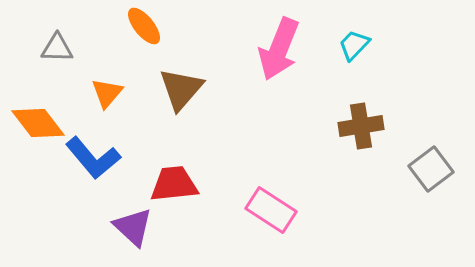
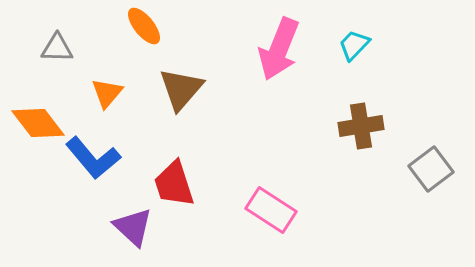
red trapezoid: rotated 102 degrees counterclockwise
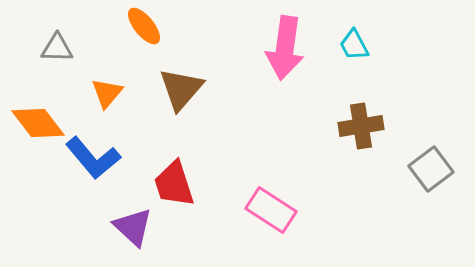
cyan trapezoid: rotated 72 degrees counterclockwise
pink arrow: moved 6 px right, 1 px up; rotated 14 degrees counterclockwise
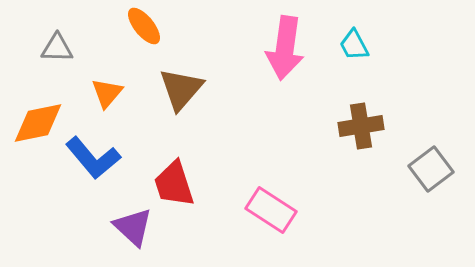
orange diamond: rotated 64 degrees counterclockwise
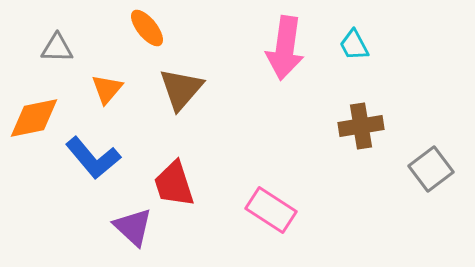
orange ellipse: moved 3 px right, 2 px down
orange triangle: moved 4 px up
orange diamond: moved 4 px left, 5 px up
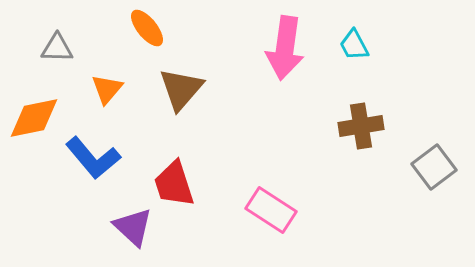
gray square: moved 3 px right, 2 px up
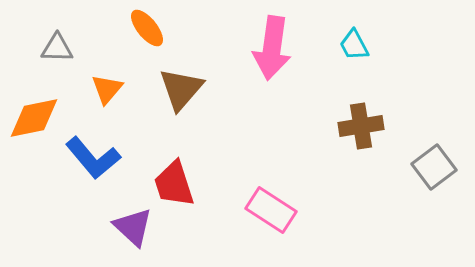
pink arrow: moved 13 px left
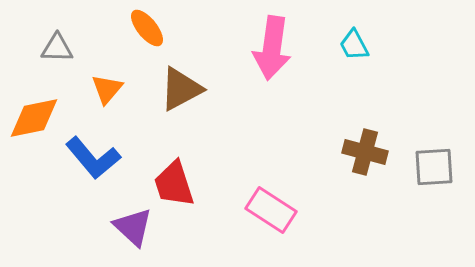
brown triangle: rotated 21 degrees clockwise
brown cross: moved 4 px right, 26 px down; rotated 24 degrees clockwise
gray square: rotated 33 degrees clockwise
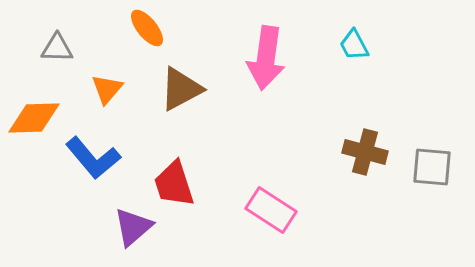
pink arrow: moved 6 px left, 10 px down
orange diamond: rotated 10 degrees clockwise
gray square: moved 2 px left; rotated 9 degrees clockwise
purple triangle: rotated 36 degrees clockwise
